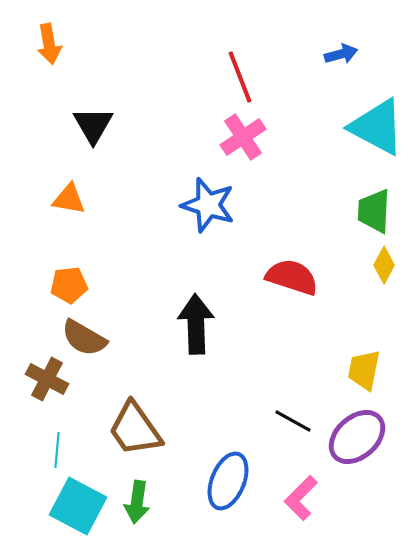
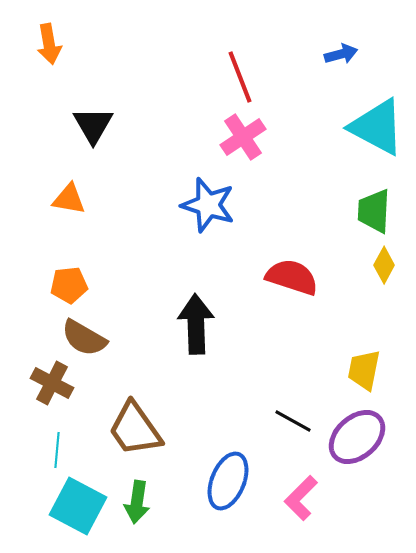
brown cross: moved 5 px right, 4 px down
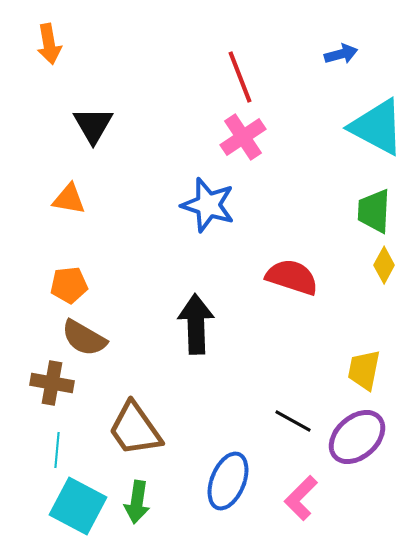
brown cross: rotated 18 degrees counterclockwise
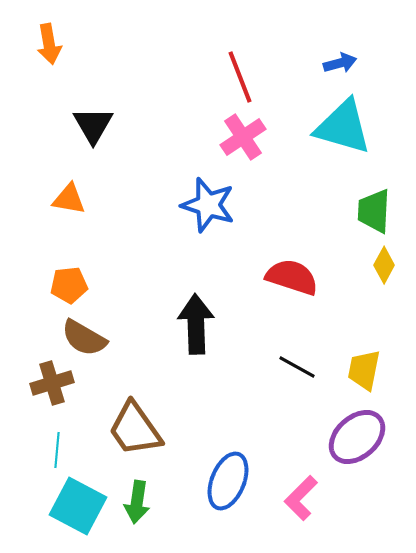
blue arrow: moved 1 px left, 9 px down
cyan triangle: moved 34 px left; rotated 12 degrees counterclockwise
brown cross: rotated 27 degrees counterclockwise
black line: moved 4 px right, 54 px up
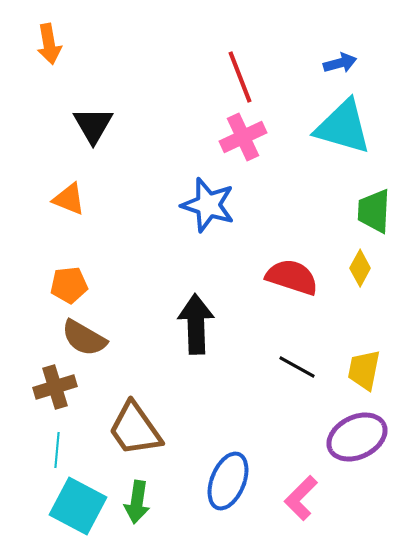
pink cross: rotated 9 degrees clockwise
orange triangle: rotated 12 degrees clockwise
yellow diamond: moved 24 px left, 3 px down
brown cross: moved 3 px right, 4 px down
purple ellipse: rotated 16 degrees clockwise
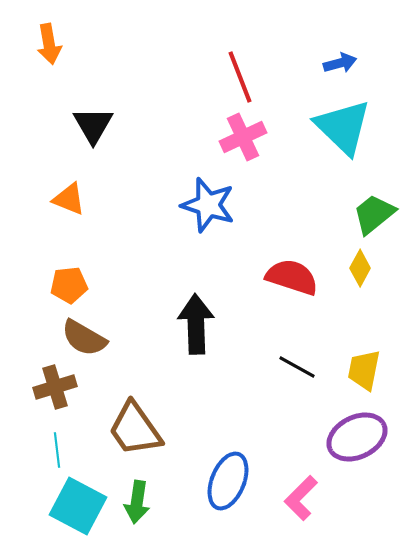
cyan triangle: rotated 28 degrees clockwise
green trapezoid: moved 3 px down; rotated 48 degrees clockwise
cyan line: rotated 12 degrees counterclockwise
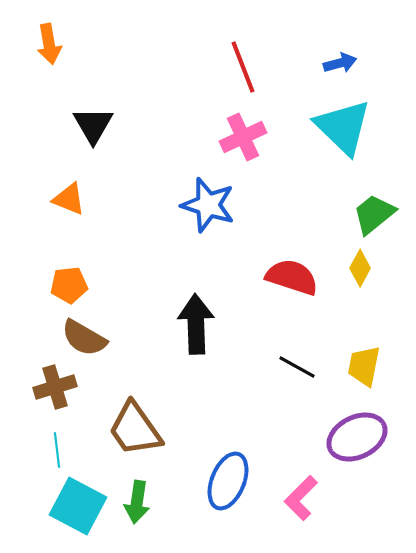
red line: moved 3 px right, 10 px up
yellow trapezoid: moved 4 px up
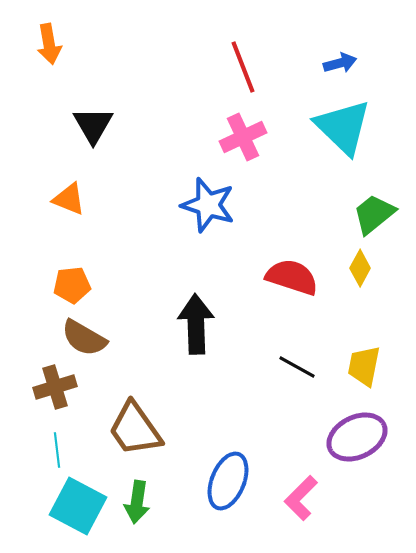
orange pentagon: moved 3 px right
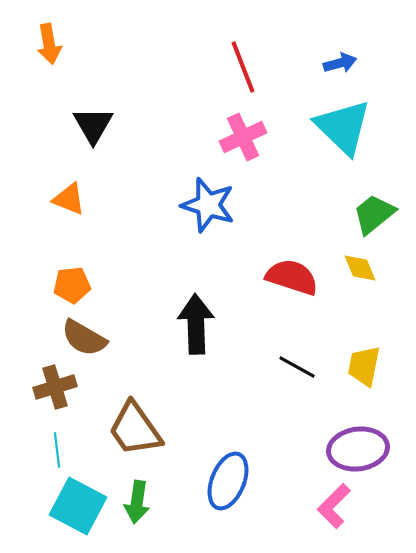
yellow diamond: rotated 51 degrees counterclockwise
purple ellipse: moved 1 px right, 12 px down; rotated 18 degrees clockwise
pink L-shape: moved 33 px right, 8 px down
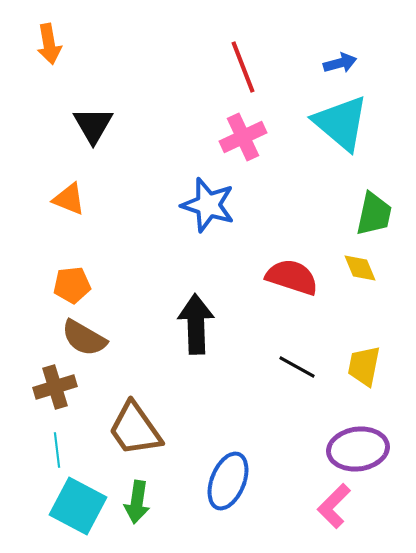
cyan triangle: moved 2 px left, 4 px up; rotated 4 degrees counterclockwise
green trapezoid: rotated 141 degrees clockwise
